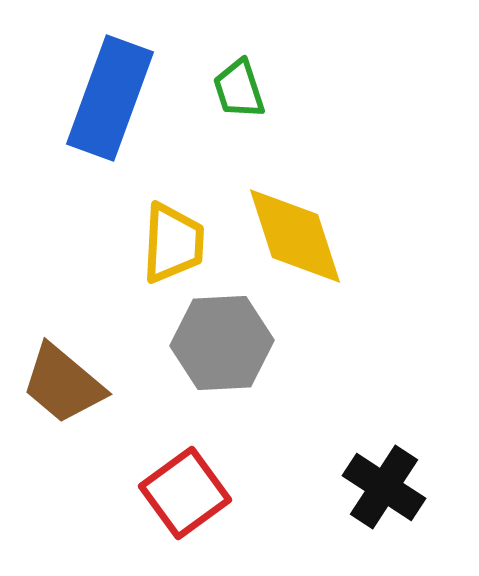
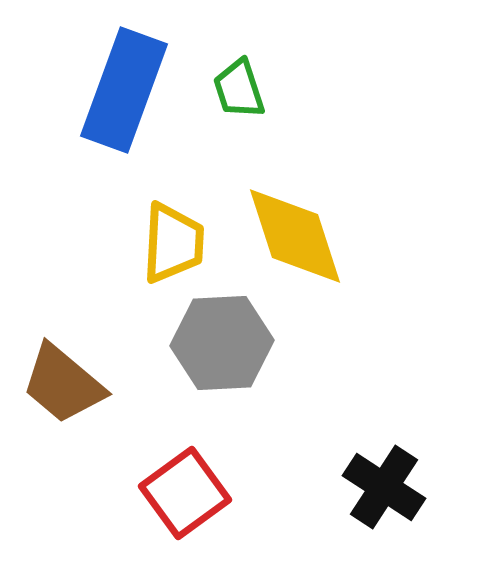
blue rectangle: moved 14 px right, 8 px up
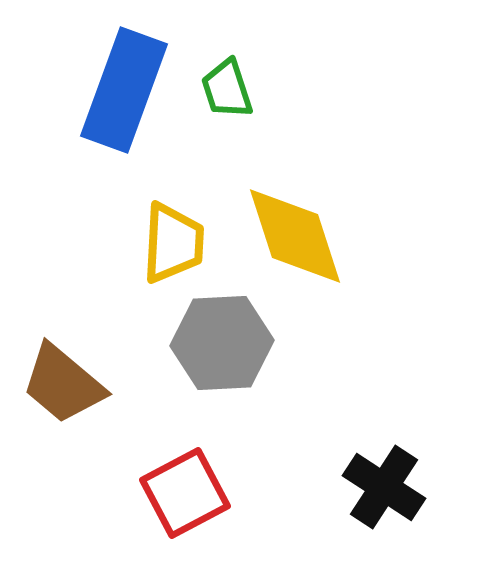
green trapezoid: moved 12 px left
red square: rotated 8 degrees clockwise
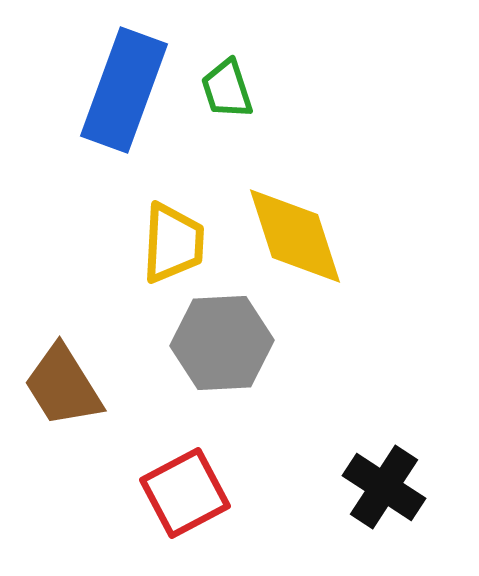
brown trapezoid: moved 2 px down; rotated 18 degrees clockwise
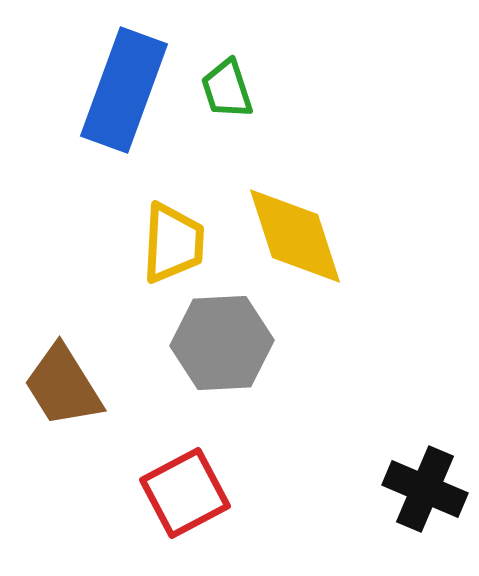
black cross: moved 41 px right, 2 px down; rotated 10 degrees counterclockwise
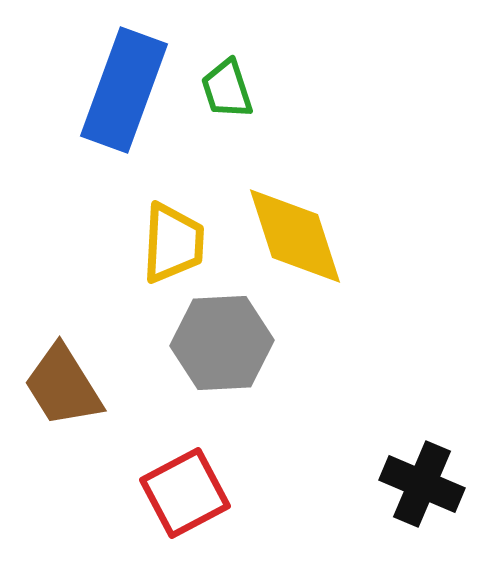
black cross: moved 3 px left, 5 px up
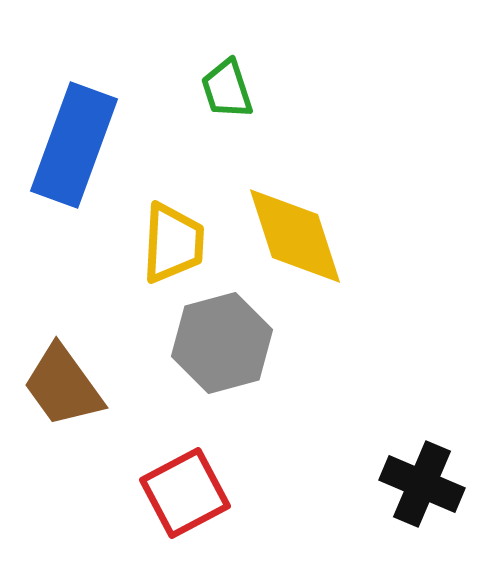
blue rectangle: moved 50 px left, 55 px down
gray hexagon: rotated 12 degrees counterclockwise
brown trapezoid: rotated 4 degrees counterclockwise
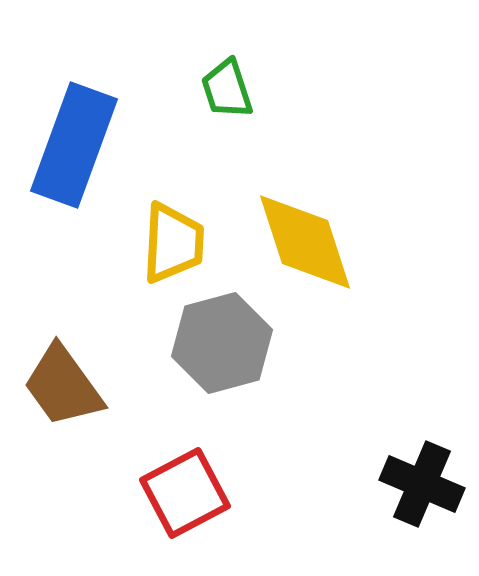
yellow diamond: moved 10 px right, 6 px down
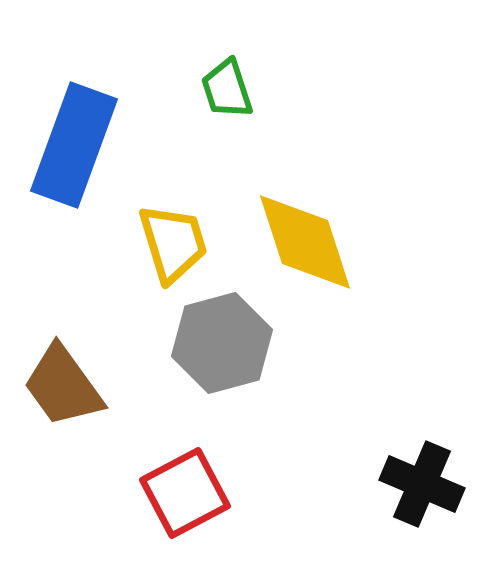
yellow trapezoid: rotated 20 degrees counterclockwise
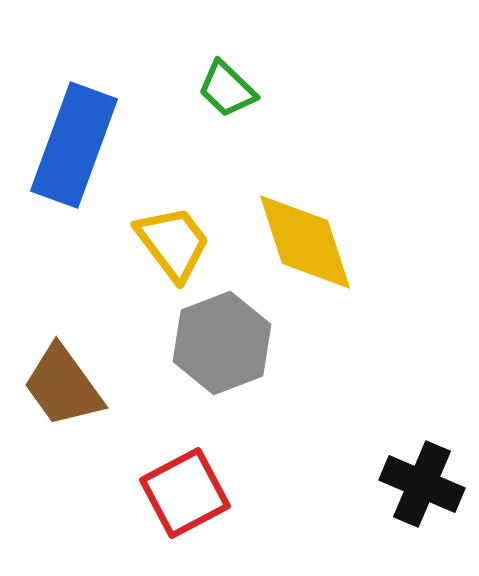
green trapezoid: rotated 28 degrees counterclockwise
yellow trapezoid: rotated 20 degrees counterclockwise
gray hexagon: rotated 6 degrees counterclockwise
